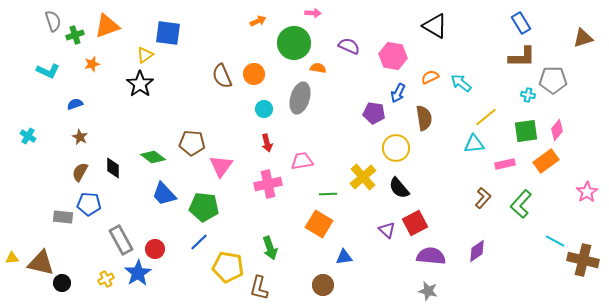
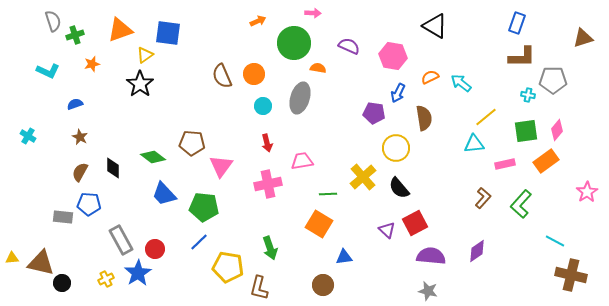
blue rectangle at (521, 23): moved 4 px left; rotated 50 degrees clockwise
orange triangle at (107, 26): moved 13 px right, 4 px down
cyan circle at (264, 109): moved 1 px left, 3 px up
brown cross at (583, 260): moved 12 px left, 15 px down
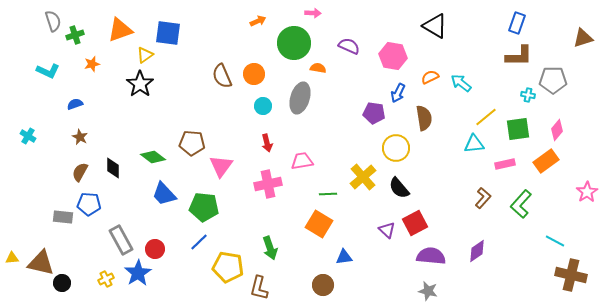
brown L-shape at (522, 57): moved 3 px left, 1 px up
green square at (526, 131): moved 8 px left, 2 px up
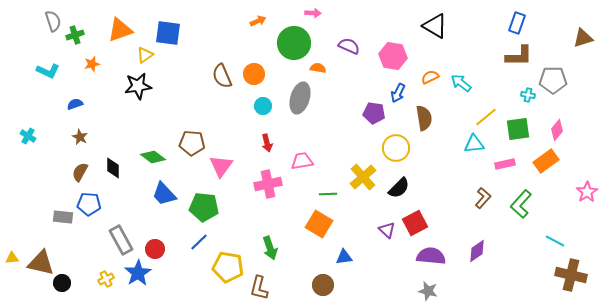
black star at (140, 84): moved 2 px left, 2 px down; rotated 28 degrees clockwise
black semicircle at (399, 188): rotated 95 degrees counterclockwise
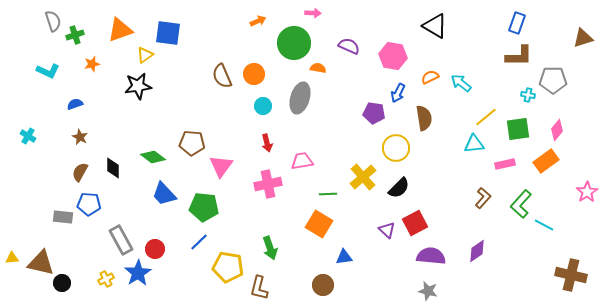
cyan line at (555, 241): moved 11 px left, 16 px up
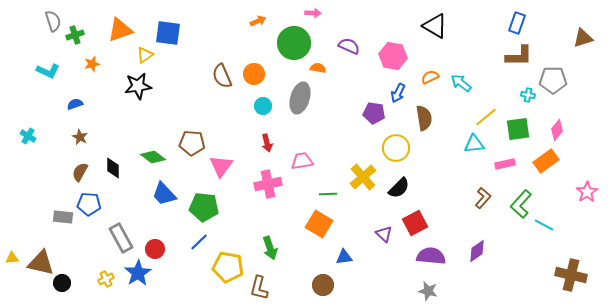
purple triangle at (387, 230): moved 3 px left, 4 px down
gray rectangle at (121, 240): moved 2 px up
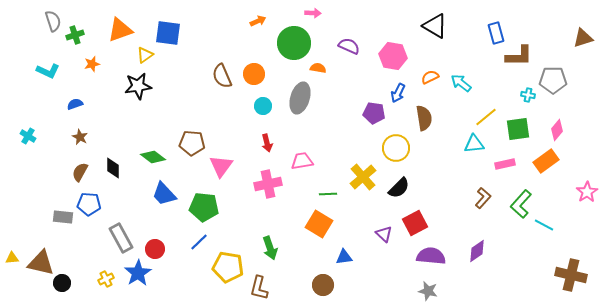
blue rectangle at (517, 23): moved 21 px left, 10 px down; rotated 35 degrees counterclockwise
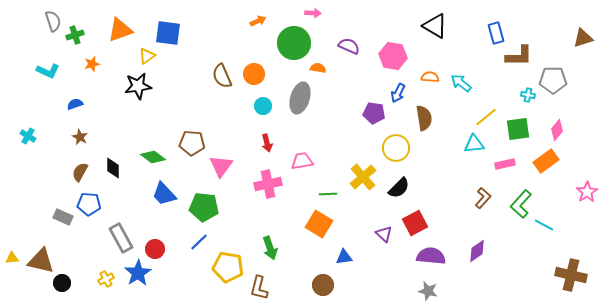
yellow triangle at (145, 55): moved 2 px right, 1 px down
orange semicircle at (430, 77): rotated 30 degrees clockwise
gray rectangle at (63, 217): rotated 18 degrees clockwise
brown triangle at (41, 263): moved 2 px up
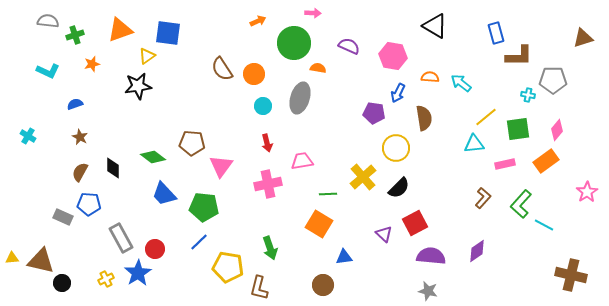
gray semicircle at (53, 21): moved 5 px left; rotated 65 degrees counterclockwise
brown semicircle at (222, 76): moved 7 px up; rotated 10 degrees counterclockwise
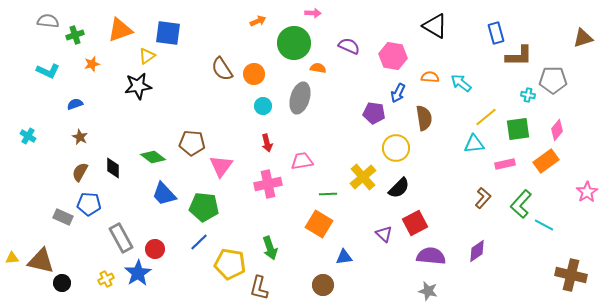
yellow pentagon at (228, 267): moved 2 px right, 3 px up
